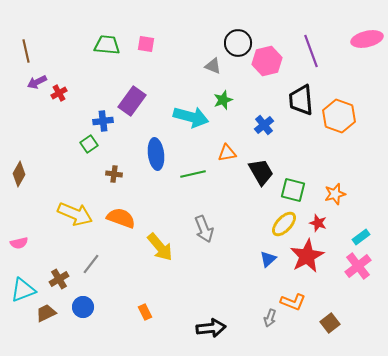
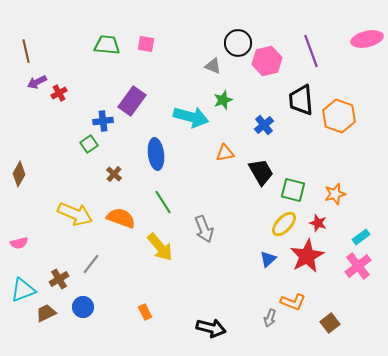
orange triangle at (227, 153): moved 2 px left
brown cross at (114, 174): rotated 35 degrees clockwise
green line at (193, 174): moved 30 px left, 28 px down; rotated 70 degrees clockwise
black arrow at (211, 328): rotated 20 degrees clockwise
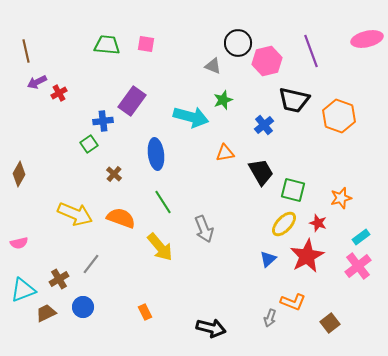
black trapezoid at (301, 100): moved 7 px left; rotated 72 degrees counterclockwise
orange star at (335, 194): moved 6 px right, 4 px down
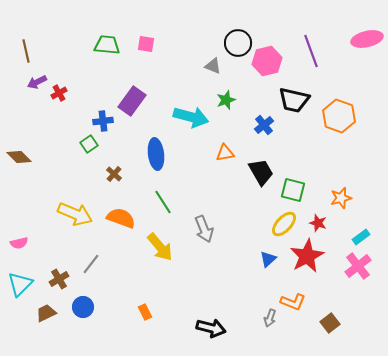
green star at (223, 100): moved 3 px right
brown diamond at (19, 174): moved 17 px up; rotated 75 degrees counterclockwise
cyan triangle at (23, 290): moved 3 px left, 6 px up; rotated 24 degrees counterclockwise
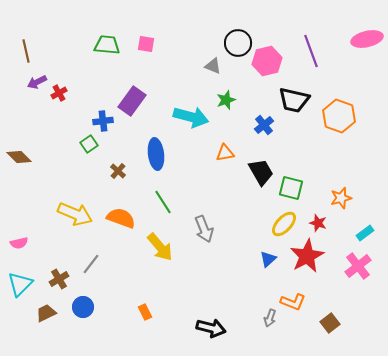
brown cross at (114, 174): moved 4 px right, 3 px up
green square at (293, 190): moved 2 px left, 2 px up
cyan rectangle at (361, 237): moved 4 px right, 4 px up
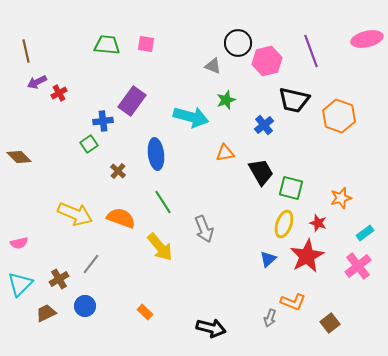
yellow ellipse at (284, 224): rotated 24 degrees counterclockwise
blue circle at (83, 307): moved 2 px right, 1 px up
orange rectangle at (145, 312): rotated 21 degrees counterclockwise
